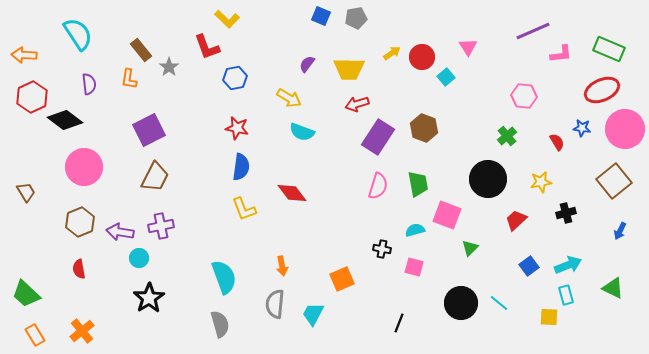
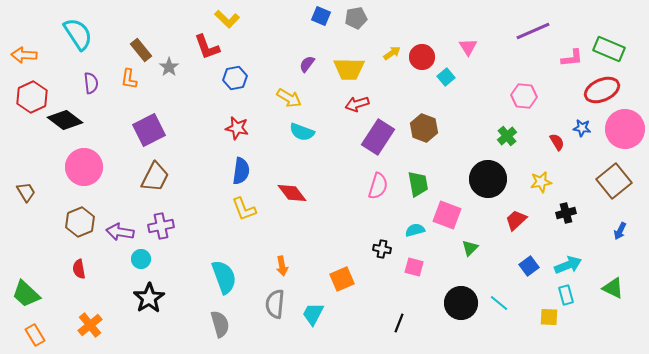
pink L-shape at (561, 54): moved 11 px right, 4 px down
purple semicircle at (89, 84): moved 2 px right, 1 px up
blue semicircle at (241, 167): moved 4 px down
cyan circle at (139, 258): moved 2 px right, 1 px down
orange cross at (82, 331): moved 8 px right, 6 px up
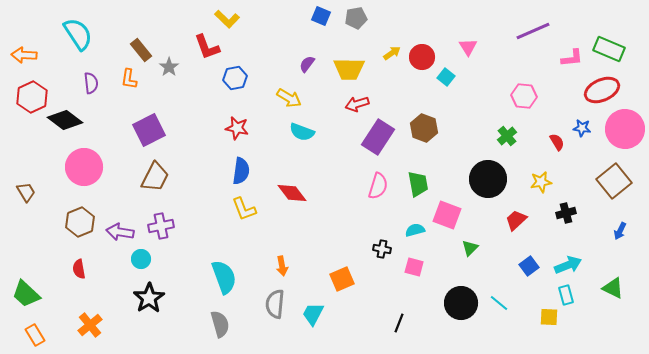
cyan square at (446, 77): rotated 12 degrees counterclockwise
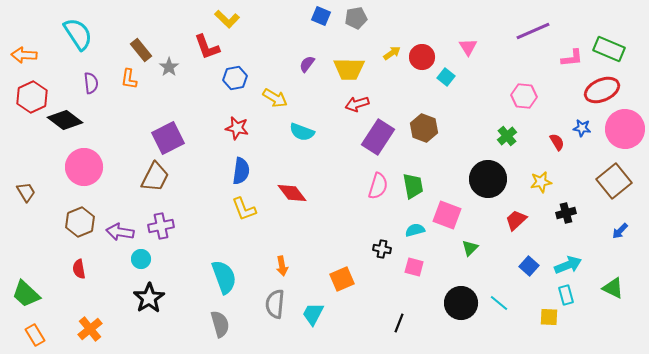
yellow arrow at (289, 98): moved 14 px left
purple square at (149, 130): moved 19 px right, 8 px down
green trapezoid at (418, 184): moved 5 px left, 2 px down
blue arrow at (620, 231): rotated 18 degrees clockwise
blue square at (529, 266): rotated 12 degrees counterclockwise
orange cross at (90, 325): moved 4 px down
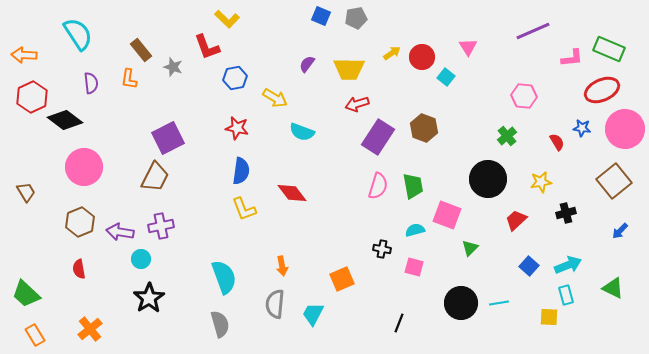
gray star at (169, 67): moved 4 px right; rotated 18 degrees counterclockwise
cyan line at (499, 303): rotated 48 degrees counterclockwise
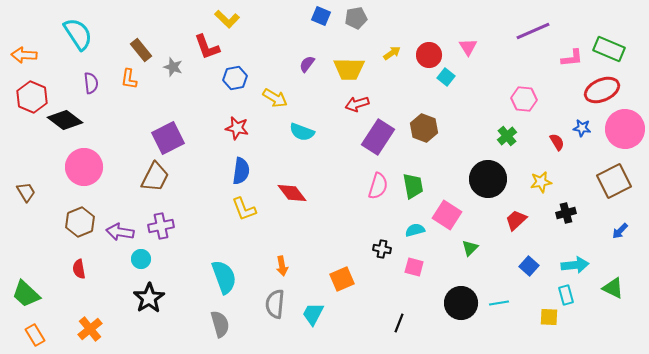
red circle at (422, 57): moved 7 px right, 2 px up
pink hexagon at (524, 96): moved 3 px down
red hexagon at (32, 97): rotated 12 degrees counterclockwise
brown square at (614, 181): rotated 12 degrees clockwise
pink square at (447, 215): rotated 12 degrees clockwise
cyan arrow at (568, 265): moved 7 px right; rotated 16 degrees clockwise
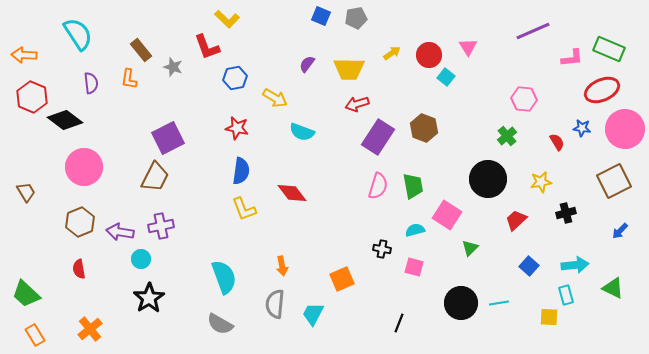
gray semicircle at (220, 324): rotated 136 degrees clockwise
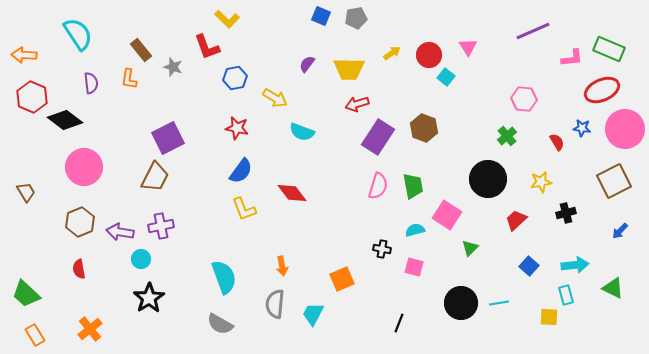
blue semicircle at (241, 171): rotated 28 degrees clockwise
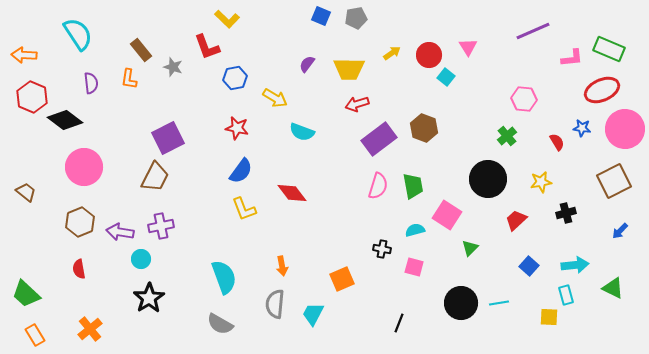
purple rectangle at (378, 137): moved 1 px right, 2 px down; rotated 20 degrees clockwise
brown trapezoid at (26, 192): rotated 20 degrees counterclockwise
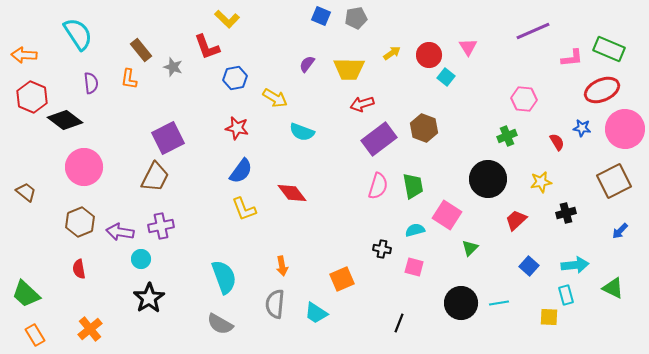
red arrow at (357, 104): moved 5 px right
green cross at (507, 136): rotated 18 degrees clockwise
cyan trapezoid at (313, 314): moved 3 px right, 1 px up; rotated 85 degrees counterclockwise
